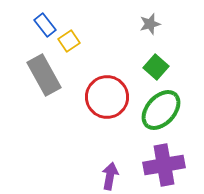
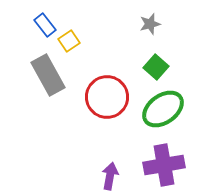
gray rectangle: moved 4 px right
green ellipse: moved 2 px right, 1 px up; rotated 12 degrees clockwise
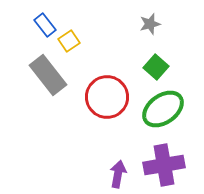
gray rectangle: rotated 9 degrees counterclockwise
purple arrow: moved 8 px right, 2 px up
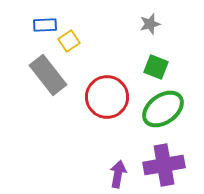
blue rectangle: rotated 55 degrees counterclockwise
green square: rotated 20 degrees counterclockwise
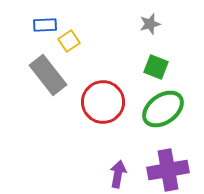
red circle: moved 4 px left, 5 px down
purple cross: moved 4 px right, 5 px down
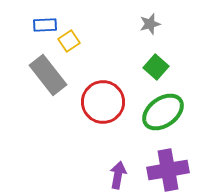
green square: rotated 20 degrees clockwise
green ellipse: moved 3 px down
purple arrow: moved 1 px down
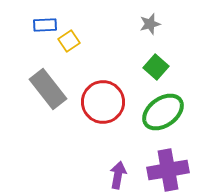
gray rectangle: moved 14 px down
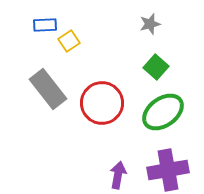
red circle: moved 1 px left, 1 px down
